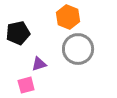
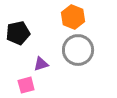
orange hexagon: moved 5 px right
gray circle: moved 1 px down
purple triangle: moved 2 px right
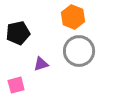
gray circle: moved 1 px right, 1 px down
pink square: moved 10 px left
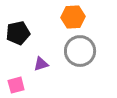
orange hexagon: rotated 25 degrees counterclockwise
gray circle: moved 1 px right
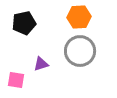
orange hexagon: moved 6 px right
black pentagon: moved 6 px right, 10 px up
pink square: moved 5 px up; rotated 24 degrees clockwise
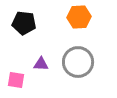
black pentagon: rotated 20 degrees clockwise
gray circle: moved 2 px left, 11 px down
purple triangle: rotated 21 degrees clockwise
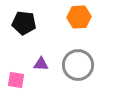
gray circle: moved 3 px down
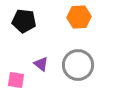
black pentagon: moved 2 px up
purple triangle: rotated 35 degrees clockwise
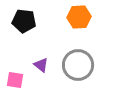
purple triangle: moved 1 px down
pink square: moved 1 px left
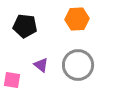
orange hexagon: moved 2 px left, 2 px down
black pentagon: moved 1 px right, 5 px down
pink square: moved 3 px left
